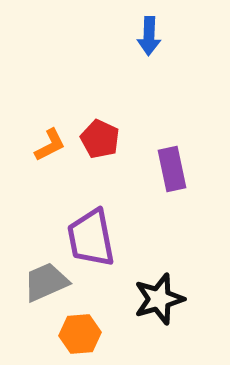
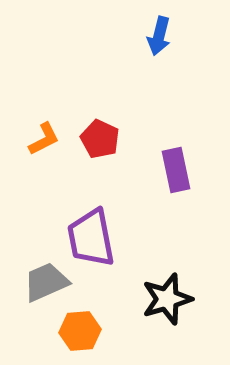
blue arrow: moved 10 px right; rotated 12 degrees clockwise
orange L-shape: moved 6 px left, 6 px up
purple rectangle: moved 4 px right, 1 px down
black star: moved 8 px right
orange hexagon: moved 3 px up
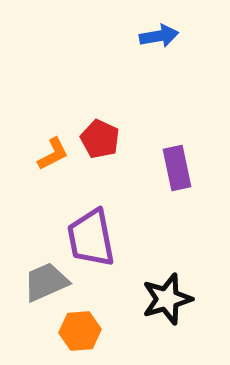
blue arrow: rotated 114 degrees counterclockwise
orange L-shape: moved 9 px right, 15 px down
purple rectangle: moved 1 px right, 2 px up
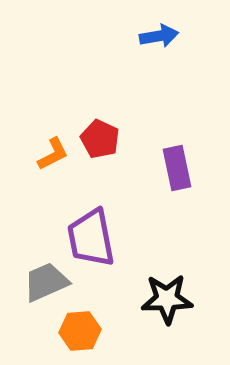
black star: rotated 15 degrees clockwise
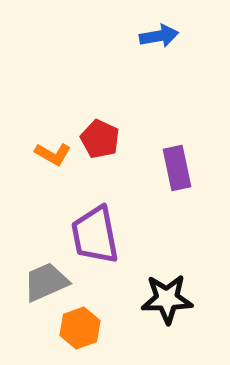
orange L-shape: rotated 57 degrees clockwise
purple trapezoid: moved 4 px right, 3 px up
orange hexagon: moved 3 px up; rotated 15 degrees counterclockwise
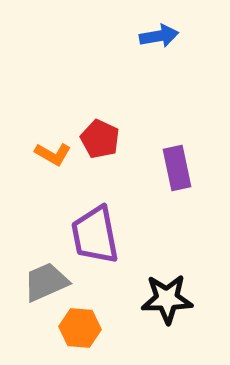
orange hexagon: rotated 24 degrees clockwise
